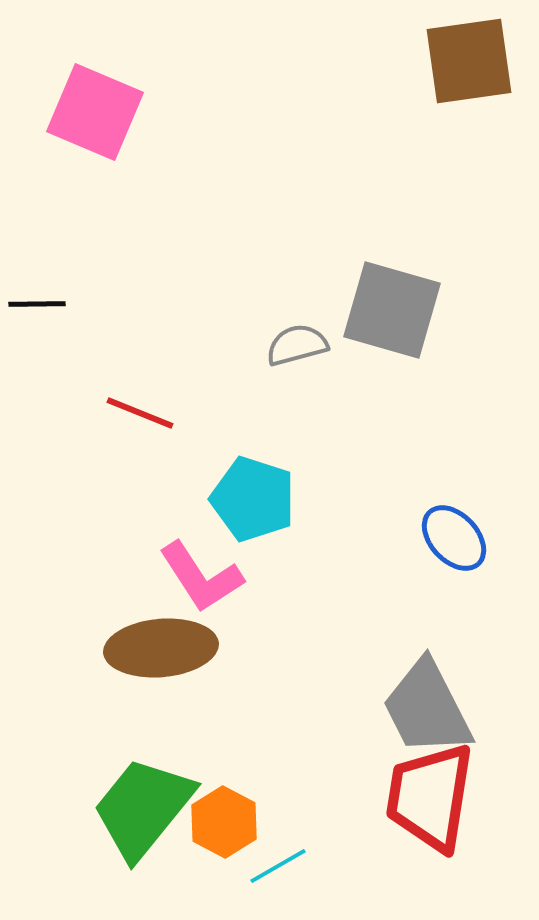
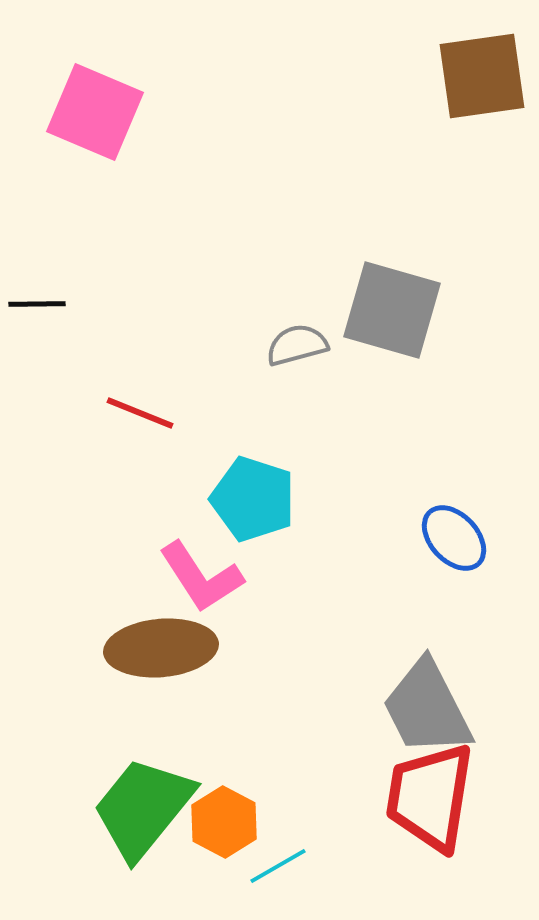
brown square: moved 13 px right, 15 px down
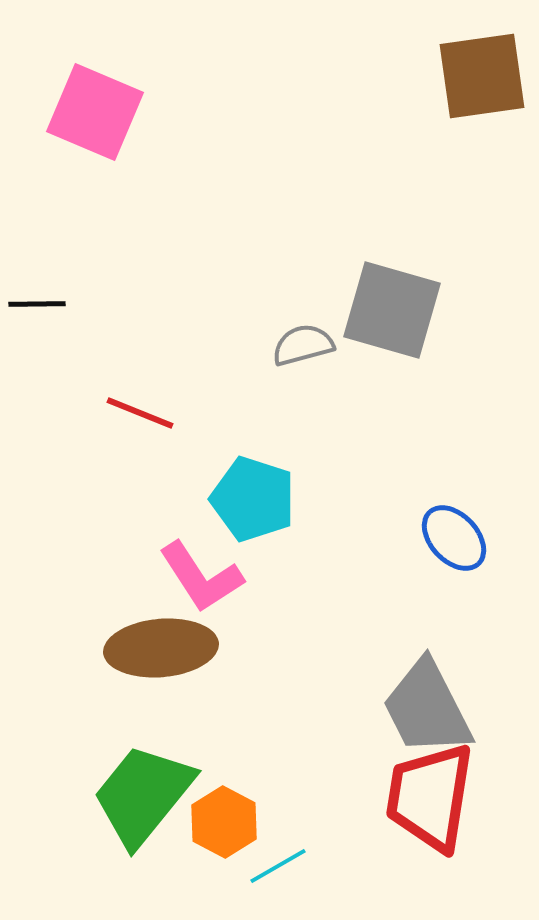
gray semicircle: moved 6 px right
green trapezoid: moved 13 px up
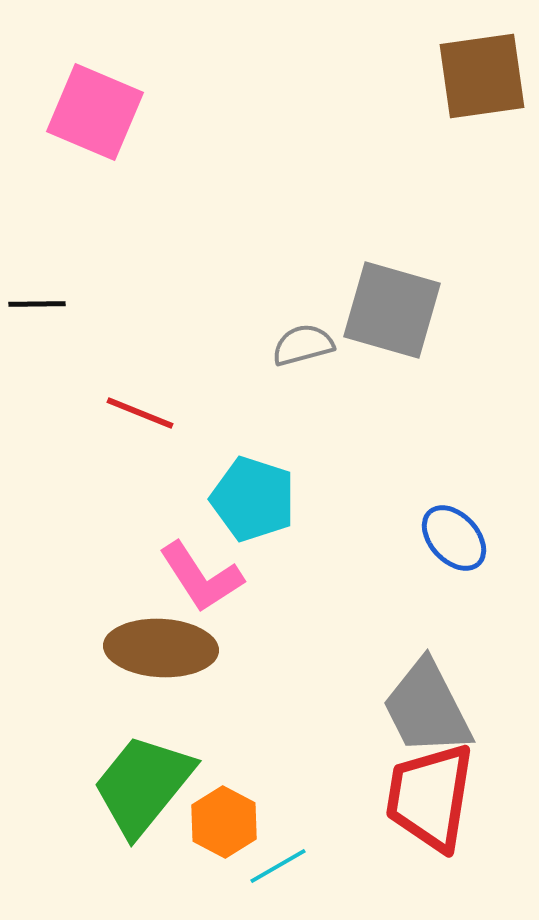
brown ellipse: rotated 8 degrees clockwise
green trapezoid: moved 10 px up
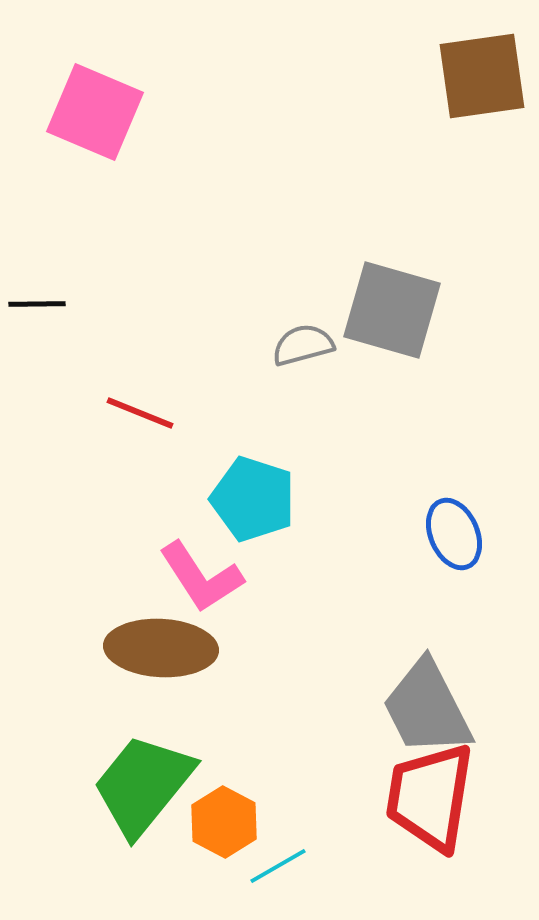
blue ellipse: moved 4 px up; rotated 20 degrees clockwise
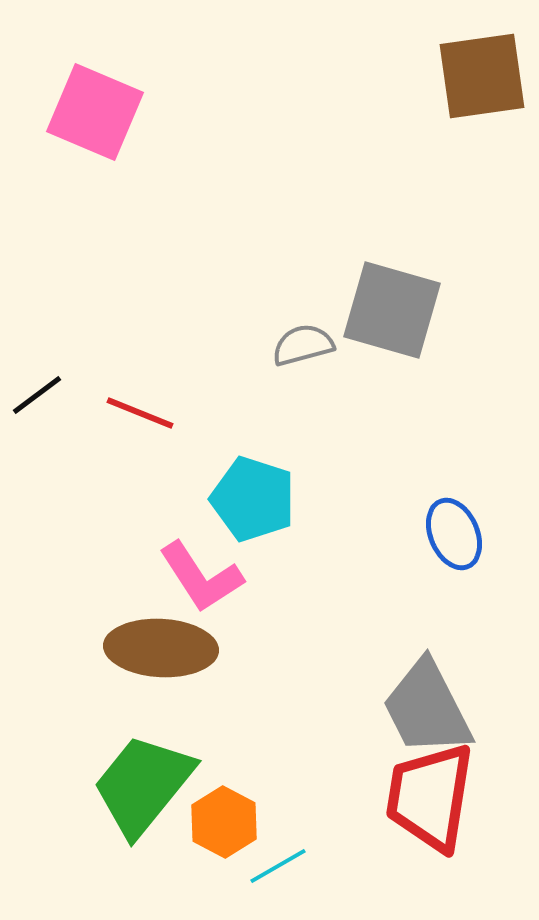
black line: moved 91 px down; rotated 36 degrees counterclockwise
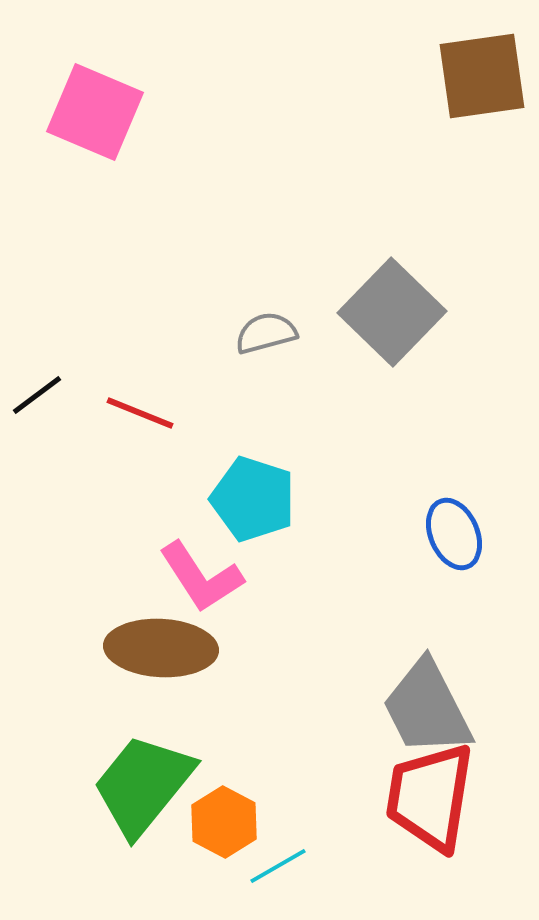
gray square: moved 2 px down; rotated 28 degrees clockwise
gray semicircle: moved 37 px left, 12 px up
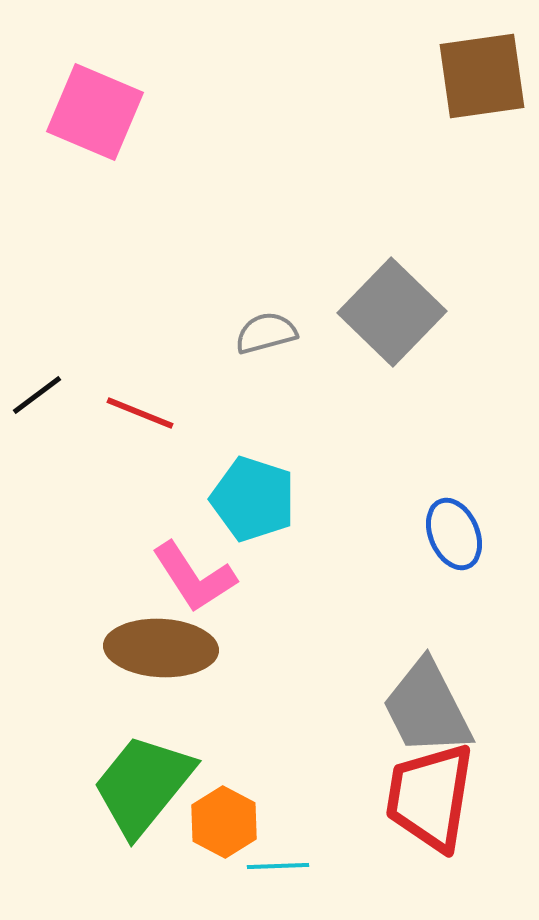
pink L-shape: moved 7 px left
cyan line: rotated 28 degrees clockwise
